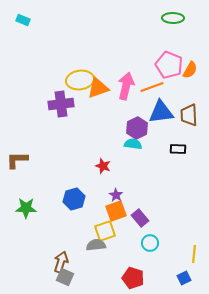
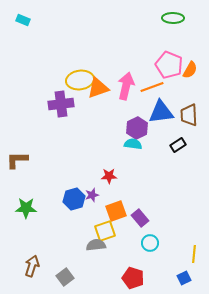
black rectangle: moved 4 px up; rotated 35 degrees counterclockwise
red star: moved 6 px right, 10 px down; rotated 21 degrees counterclockwise
purple star: moved 24 px left; rotated 24 degrees clockwise
brown arrow: moved 29 px left, 4 px down
gray square: rotated 30 degrees clockwise
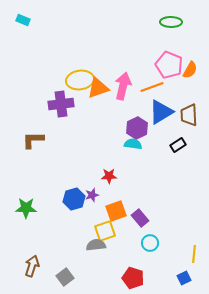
green ellipse: moved 2 px left, 4 px down
pink arrow: moved 3 px left
blue triangle: rotated 24 degrees counterclockwise
brown L-shape: moved 16 px right, 20 px up
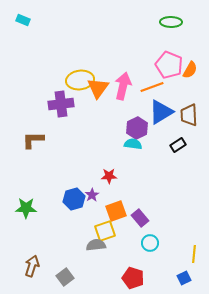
orange triangle: rotated 35 degrees counterclockwise
purple star: rotated 16 degrees counterclockwise
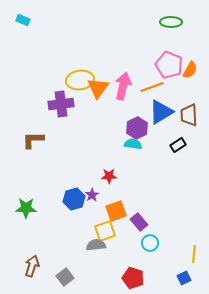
purple rectangle: moved 1 px left, 4 px down
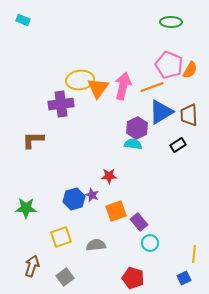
purple star: rotated 16 degrees counterclockwise
yellow square: moved 44 px left, 6 px down
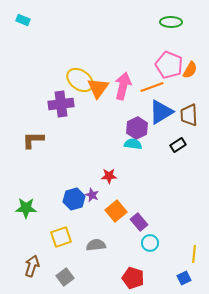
yellow ellipse: rotated 44 degrees clockwise
orange square: rotated 20 degrees counterclockwise
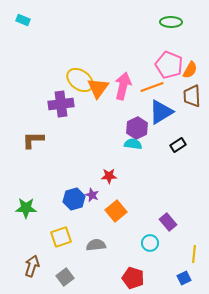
brown trapezoid: moved 3 px right, 19 px up
purple rectangle: moved 29 px right
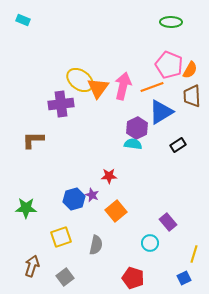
gray semicircle: rotated 108 degrees clockwise
yellow line: rotated 12 degrees clockwise
